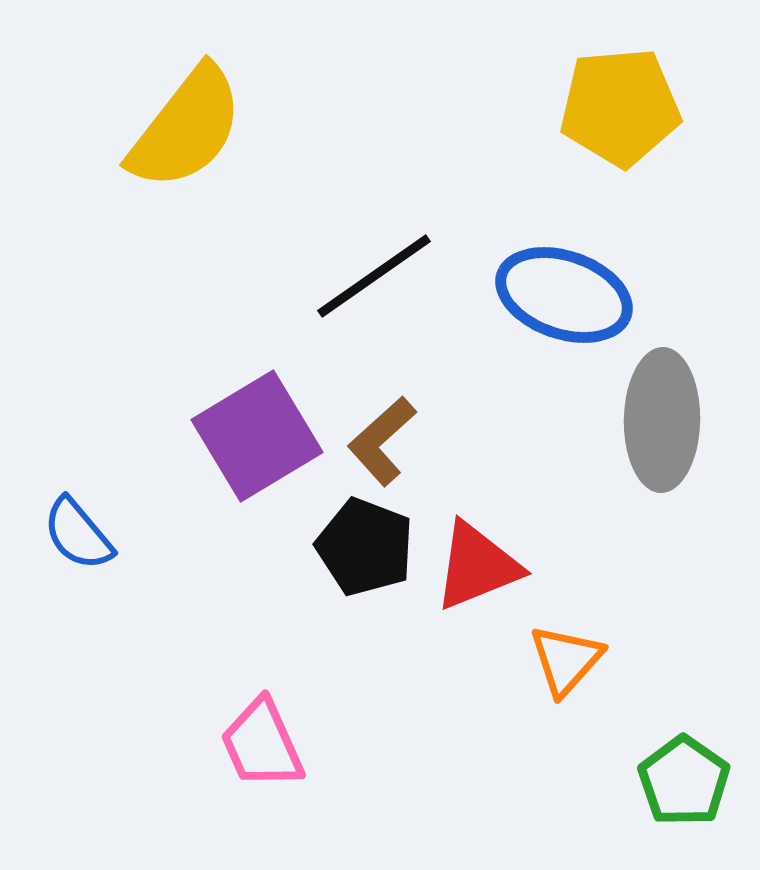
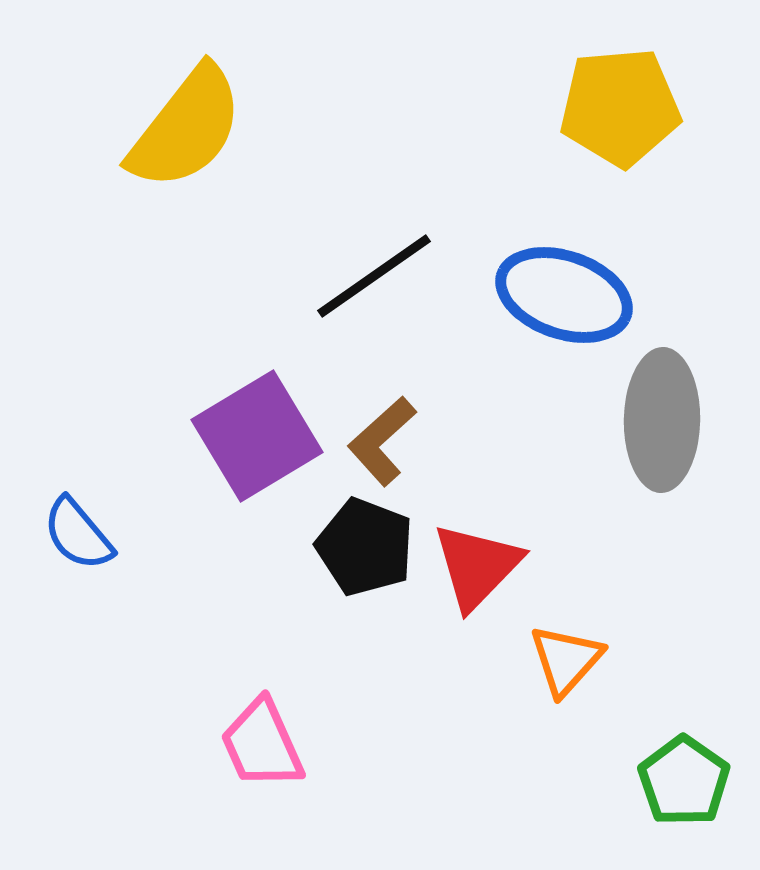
red triangle: rotated 24 degrees counterclockwise
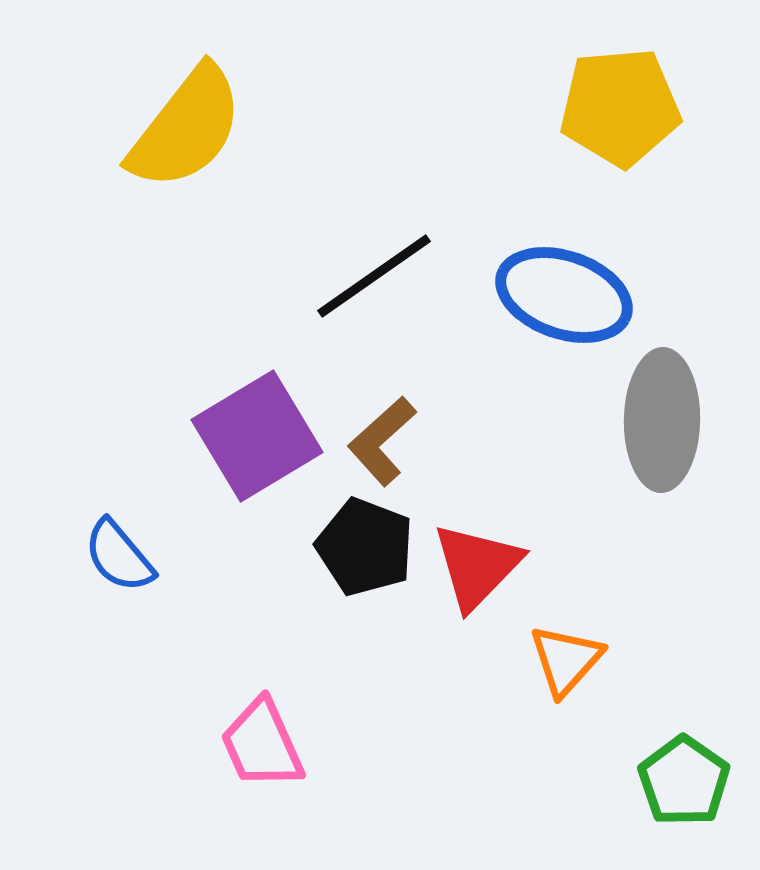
blue semicircle: moved 41 px right, 22 px down
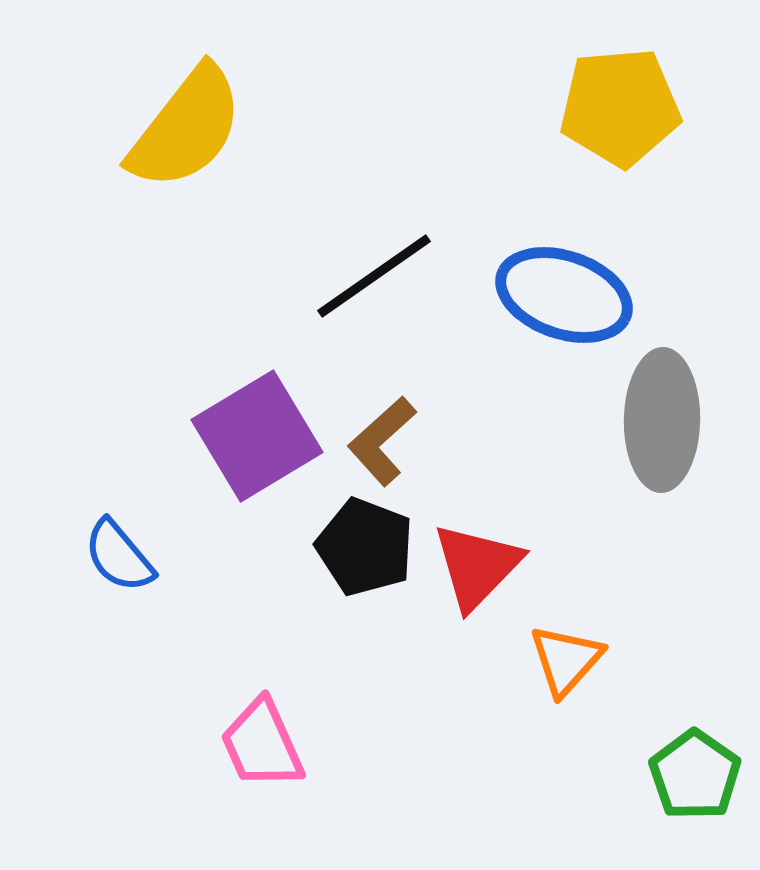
green pentagon: moved 11 px right, 6 px up
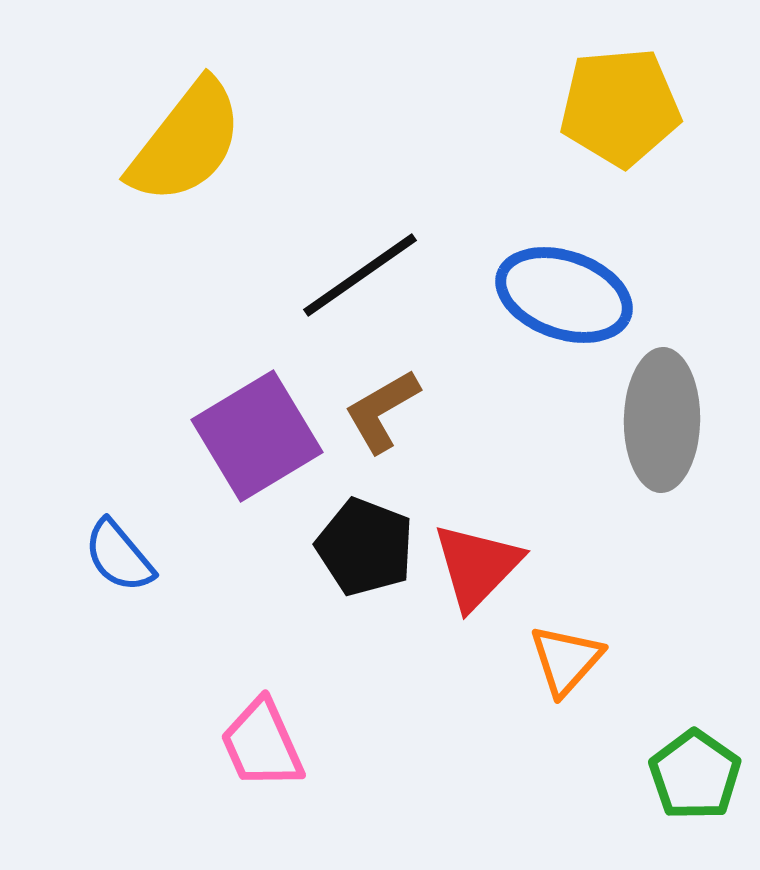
yellow semicircle: moved 14 px down
black line: moved 14 px left, 1 px up
brown L-shape: moved 30 px up; rotated 12 degrees clockwise
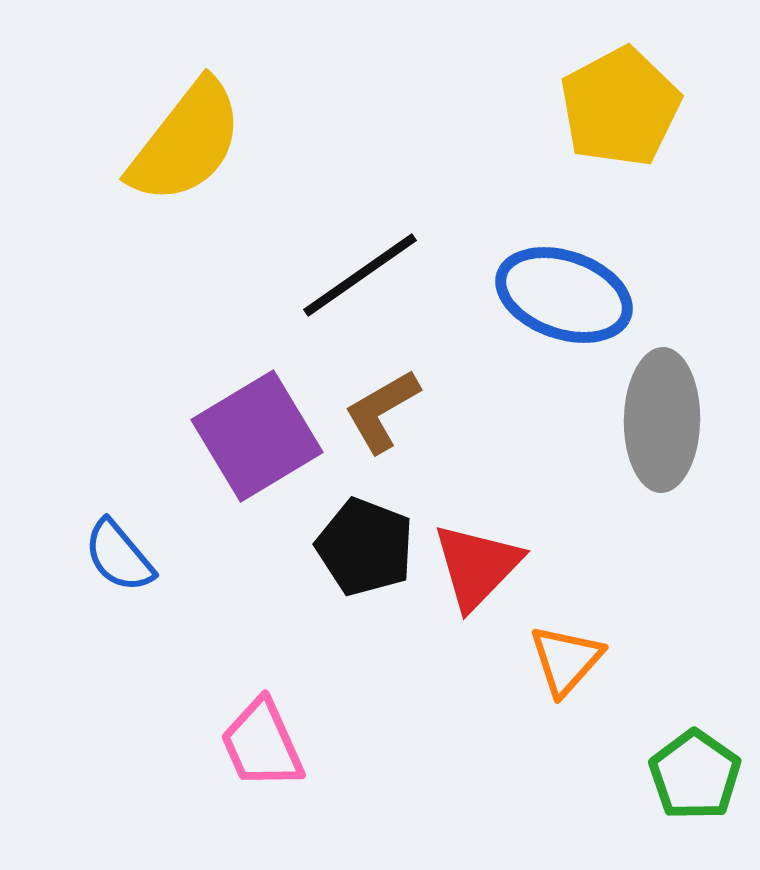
yellow pentagon: rotated 23 degrees counterclockwise
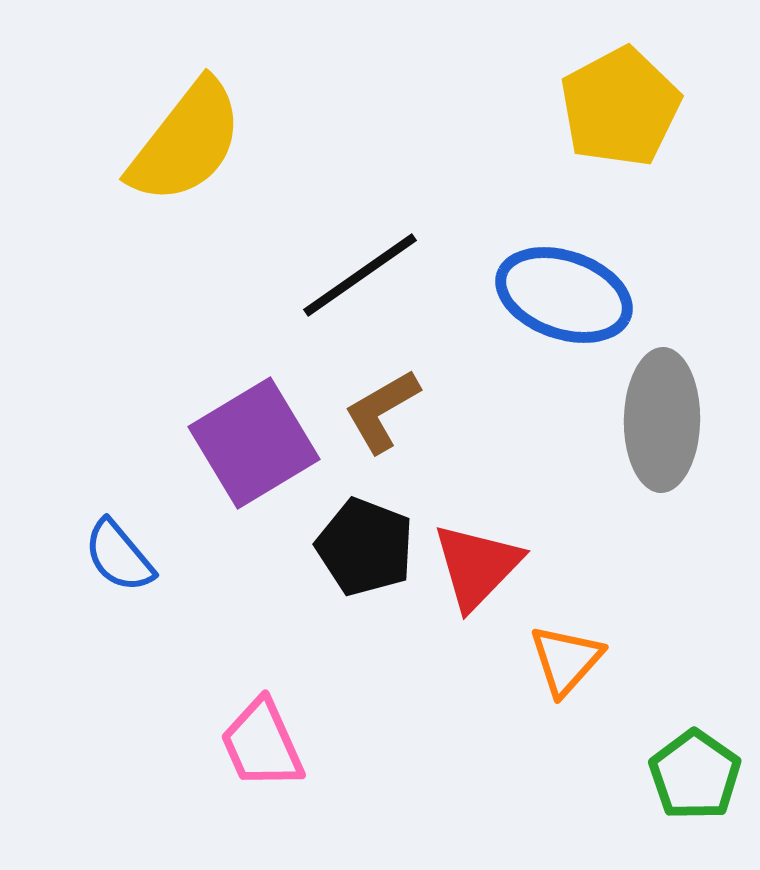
purple square: moved 3 px left, 7 px down
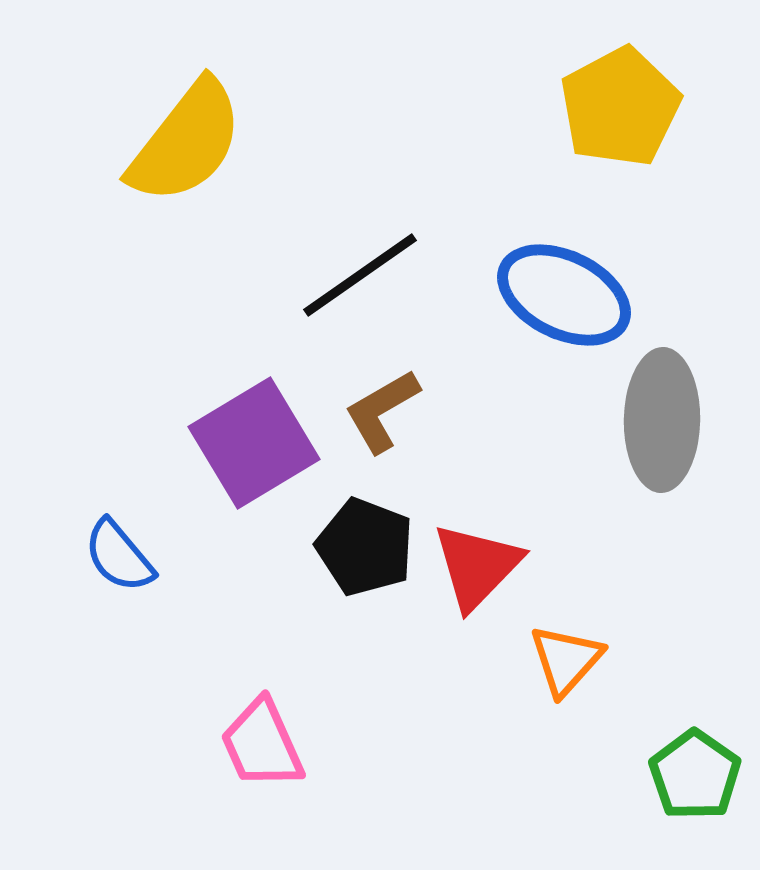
blue ellipse: rotated 7 degrees clockwise
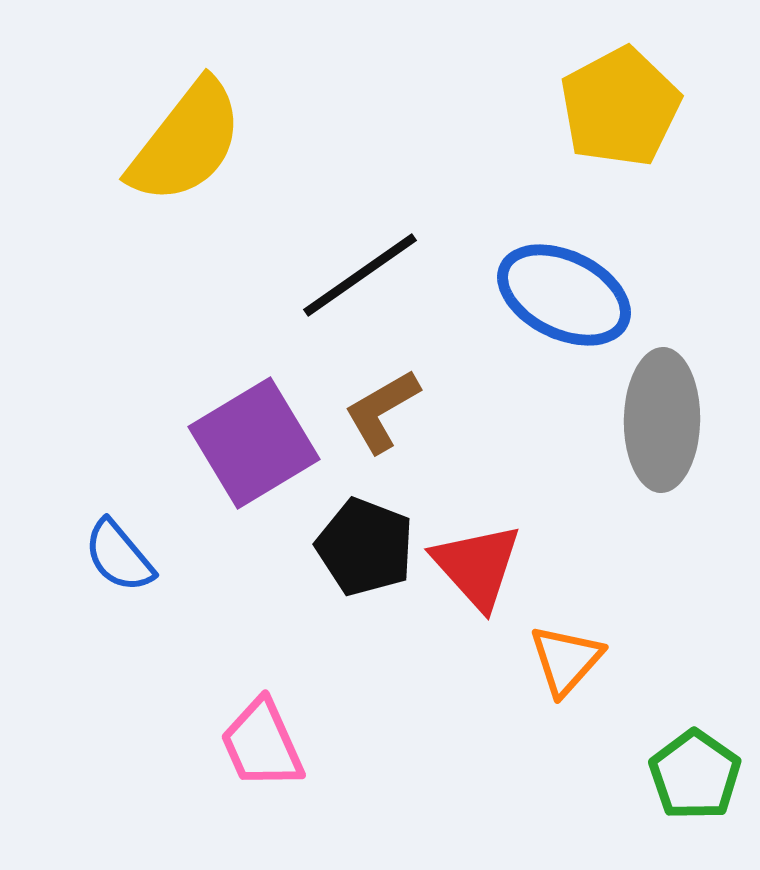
red triangle: rotated 26 degrees counterclockwise
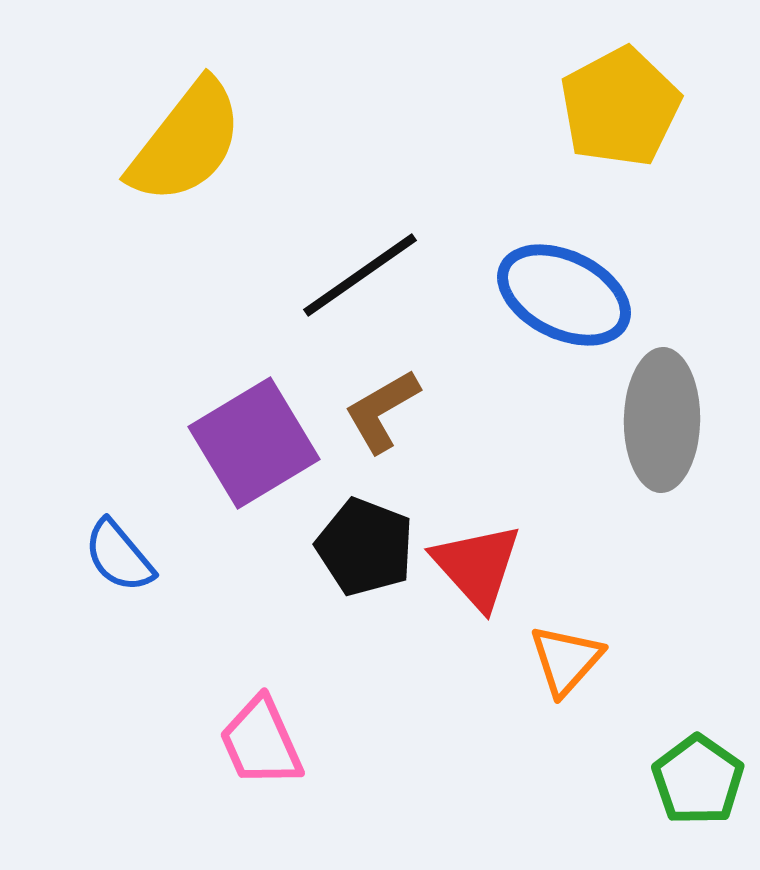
pink trapezoid: moved 1 px left, 2 px up
green pentagon: moved 3 px right, 5 px down
